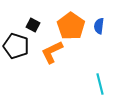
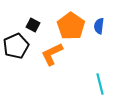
black pentagon: rotated 30 degrees clockwise
orange L-shape: moved 2 px down
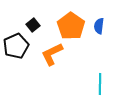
black square: rotated 24 degrees clockwise
cyan line: rotated 15 degrees clockwise
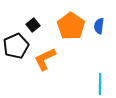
orange L-shape: moved 7 px left, 5 px down
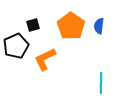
black square: rotated 24 degrees clockwise
cyan line: moved 1 px right, 1 px up
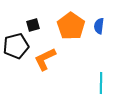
black pentagon: rotated 10 degrees clockwise
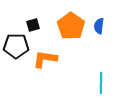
black pentagon: rotated 15 degrees clockwise
orange L-shape: rotated 35 degrees clockwise
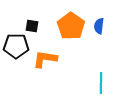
black square: moved 1 px left, 1 px down; rotated 24 degrees clockwise
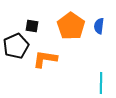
black pentagon: rotated 25 degrees counterclockwise
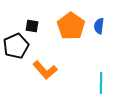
orange L-shape: moved 11 px down; rotated 140 degrees counterclockwise
